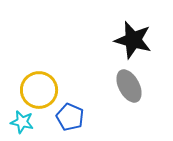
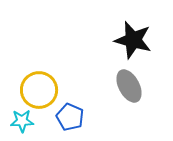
cyan star: moved 1 px up; rotated 15 degrees counterclockwise
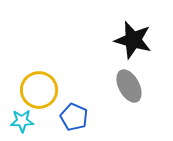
blue pentagon: moved 4 px right
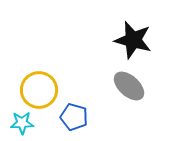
gray ellipse: rotated 20 degrees counterclockwise
blue pentagon: rotated 8 degrees counterclockwise
cyan star: moved 2 px down
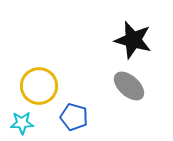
yellow circle: moved 4 px up
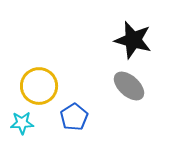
blue pentagon: rotated 24 degrees clockwise
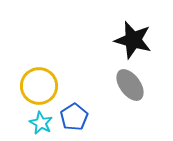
gray ellipse: moved 1 px right, 1 px up; rotated 12 degrees clockwise
cyan star: moved 19 px right; rotated 30 degrees clockwise
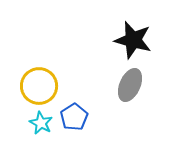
gray ellipse: rotated 60 degrees clockwise
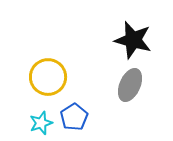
yellow circle: moved 9 px right, 9 px up
cyan star: rotated 25 degrees clockwise
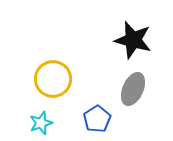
yellow circle: moved 5 px right, 2 px down
gray ellipse: moved 3 px right, 4 px down
blue pentagon: moved 23 px right, 2 px down
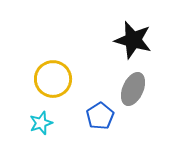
blue pentagon: moved 3 px right, 3 px up
